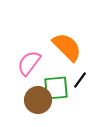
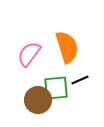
orange semicircle: rotated 28 degrees clockwise
pink semicircle: moved 9 px up
black line: rotated 30 degrees clockwise
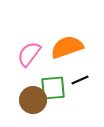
orange semicircle: rotated 92 degrees counterclockwise
green square: moved 3 px left
brown circle: moved 5 px left
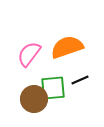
brown circle: moved 1 px right, 1 px up
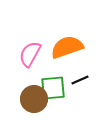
pink semicircle: moved 1 px right; rotated 8 degrees counterclockwise
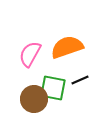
green square: rotated 16 degrees clockwise
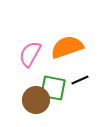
brown circle: moved 2 px right, 1 px down
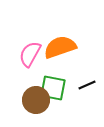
orange semicircle: moved 7 px left
black line: moved 7 px right, 5 px down
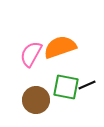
pink semicircle: moved 1 px right
green square: moved 13 px right, 1 px up
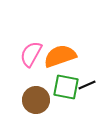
orange semicircle: moved 9 px down
